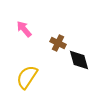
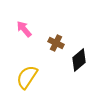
brown cross: moved 2 px left
black diamond: rotated 65 degrees clockwise
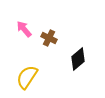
brown cross: moved 7 px left, 5 px up
black diamond: moved 1 px left, 1 px up
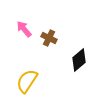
black diamond: moved 1 px right, 1 px down
yellow semicircle: moved 4 px down
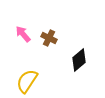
pink arrow: moved 1 px left, 5 px down
